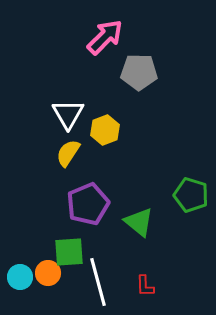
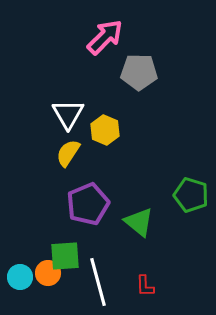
yellow hexagon: rotated 16 degrees counterclockwise
green square: moved 4 px left, 4 px down
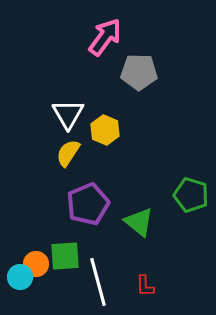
pink arrow: rotated 9 degrees counterclockwise
orange circle: moved 12 px left, 9 px up
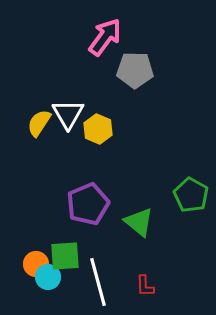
gray pentagon: moved 4 px left, 2 px up
yellow hexagon: moved 7 px left, 1 px up
yellow semicircle: moved 29 px left, 30 px up
green pentagon: rotated 12 degrees clockwise
cyan circle: moved 28 px right
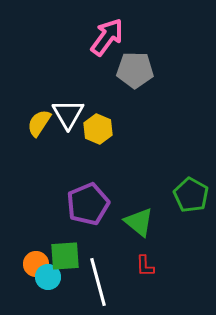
pink arrow: moved 2 px right
red L-shape: moved 20 px up
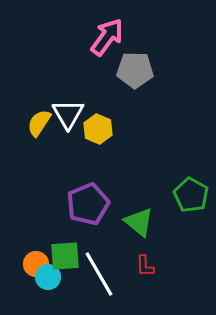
white line: moved 1 px right, 8 px up; rotated 15 degrees counterclockwise
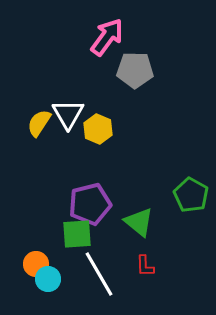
purple pentagon: moved 2 px right; rotated 9 degrees clockwise
green square: moved 12 px right, 22 px up
cyan circle: moved 2 px down
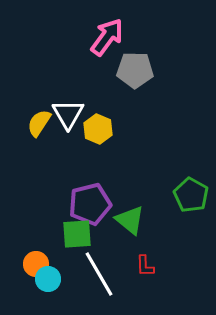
green triangle: moved 9 px left, 2 px up
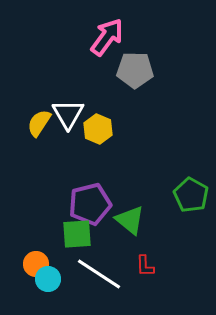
white line: rotated 27 degrees counterclockwise
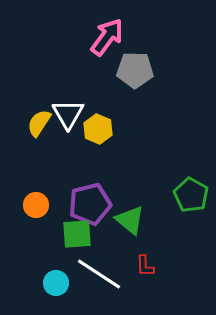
orange circle: moved 59 px up
cyan circle: moved 8 px right, 4 px down
